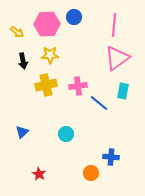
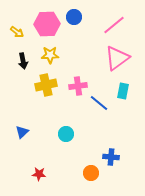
pink line: rotated 45 degrees clockwise
red star: rotated 24 degrees counterclockwise
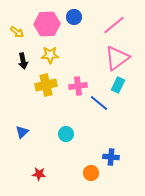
cyan rectangle: moved 5 px left, 6 px up; rotated 14 degrees clockwise
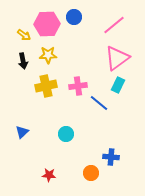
yellow arrow: moved 7 px right, 3 px down
yellow star: moved 2 px left
yellow cross: moved 1 px down
red star: moved 10 px right, 1 px down
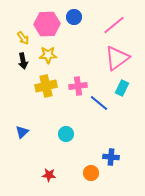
yellow arrow: moved 1 px left, 3 px down; rotated 16 degrees clockwise
cyan rectangle: moved 4 px right, 3 px down
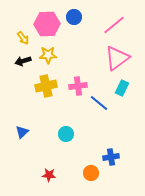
black arrow: rotated 84 degrees clockwise
blue cross: rotated 14 degrees counterclockwise
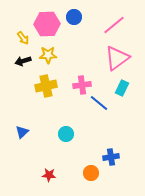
pink cross: moved 4 px right, 1 px up
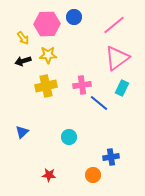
cyan circle: moved 3 px right, 3 px down
orange circle: moved 2 px right, 2 px down
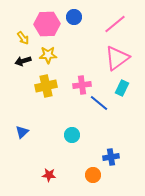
pink line: moved 1 px right, 1 px up
cyan circle: moved 3 px right, 2 px up
